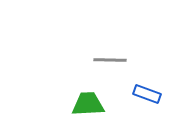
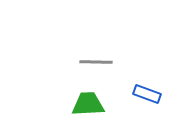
gray line: moved 14 px left, 2 px down
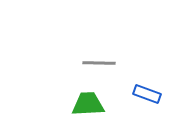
gray line: moved 3 px right, 1 px down
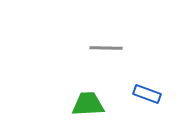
gray line: moved 7 px right, 15 px up
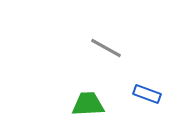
gray line: rotated 28 degrees clockwise
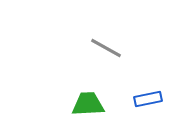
blue rectangle: moved 1 px right, 5 px down; rotated 32 degrees counterclockwise
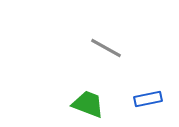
green trapezoid: rotated 24 degrees clockwise
